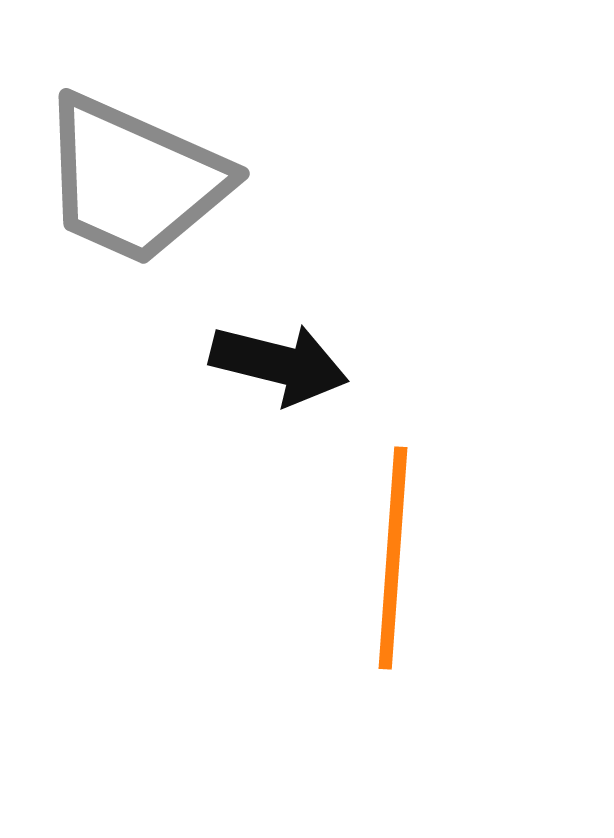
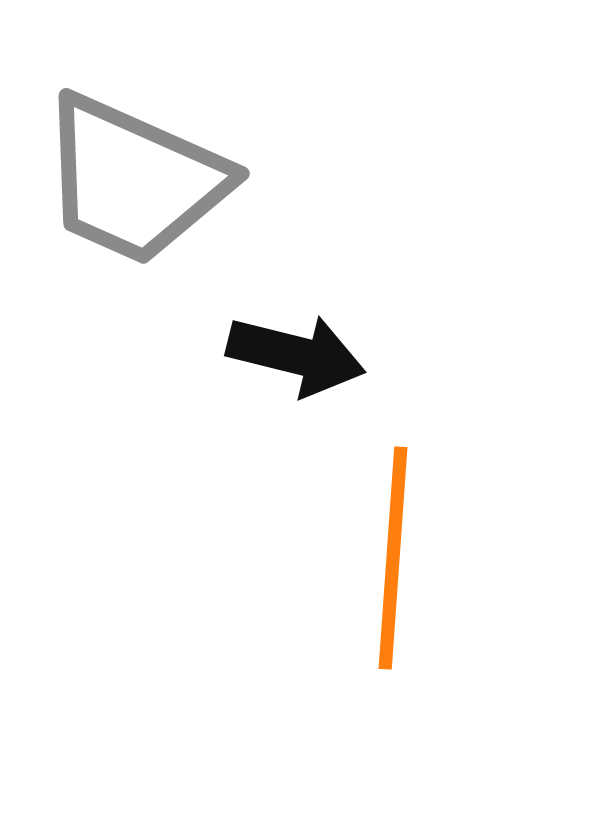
black arrow: moved 17 px right, 9 px up
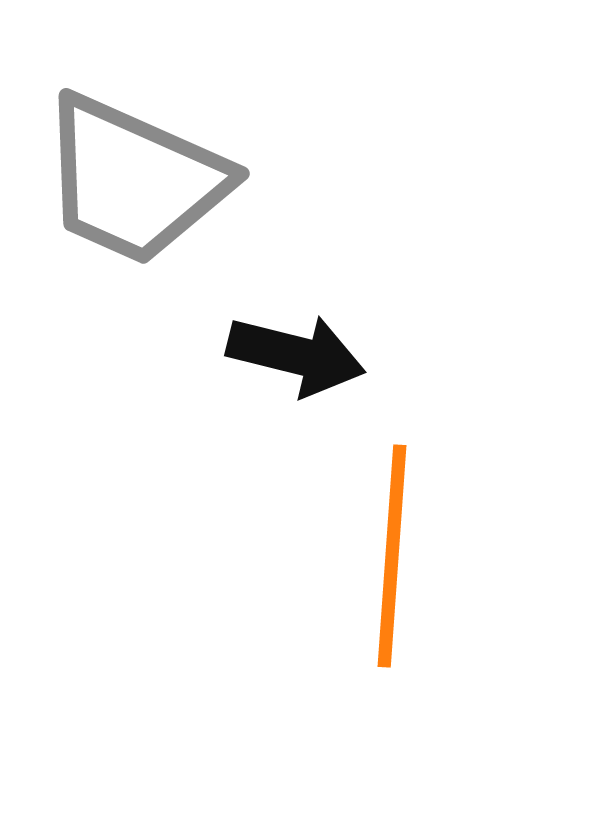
orange line: moved 1 px left, 2 px up
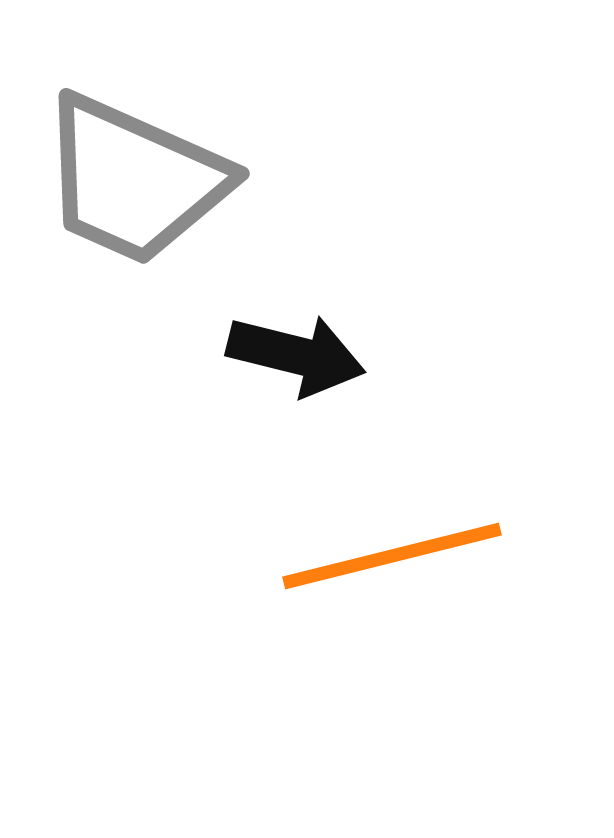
orange line: rotated 72 degrees clockwise
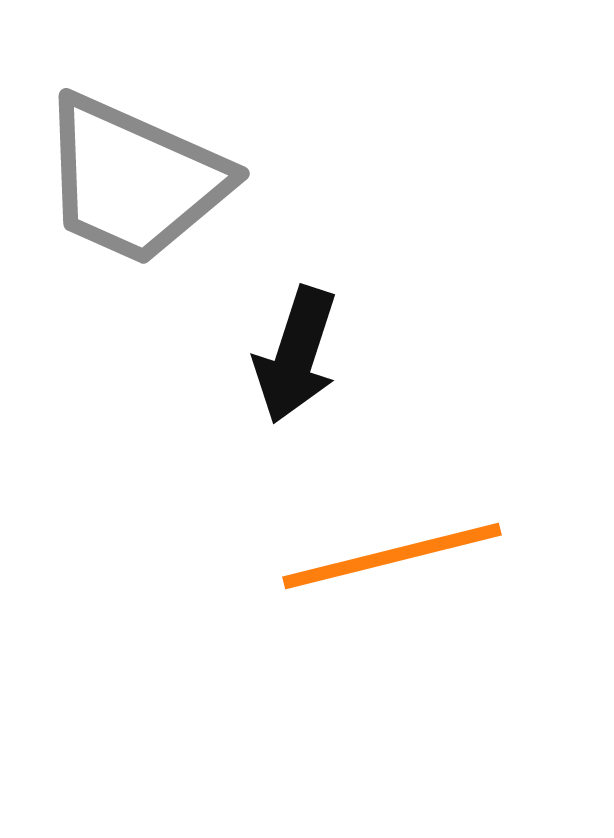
black arrow: rotated 94 degrees clockwise
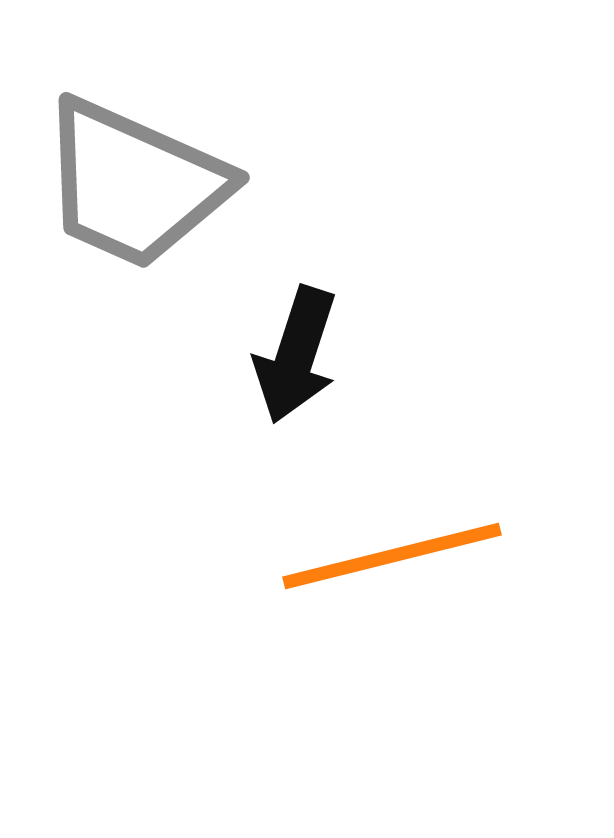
gray trapezoid: moved 4 px down
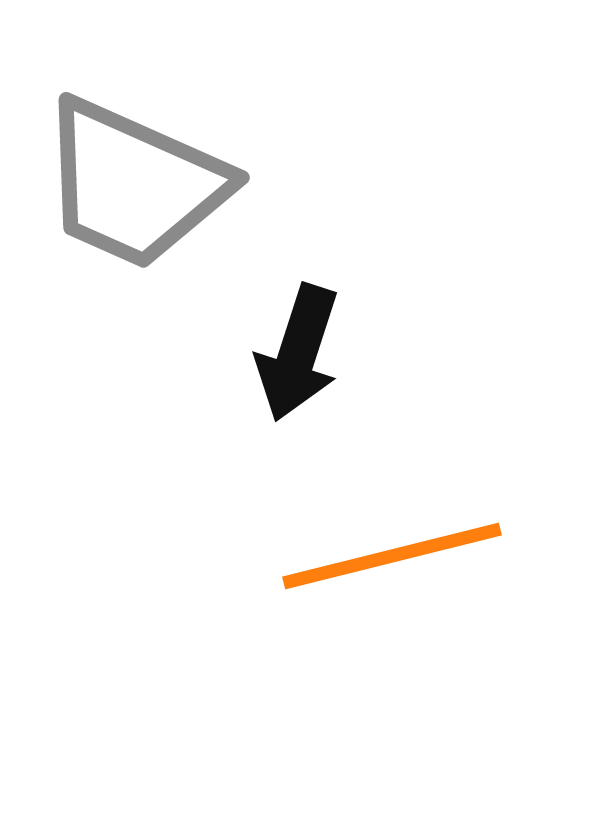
black arrow: moved 2 px right, 2 px up
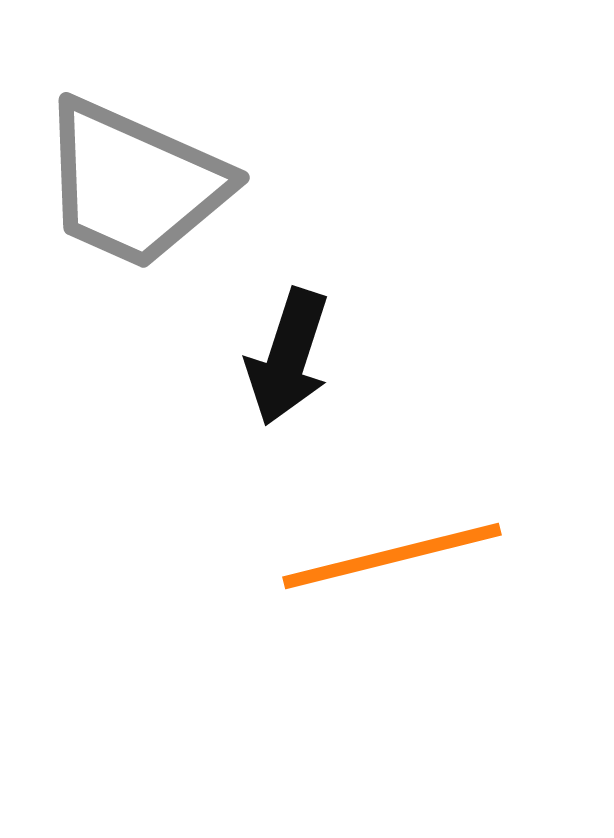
black arrow: moved 10 px left, 4 px down
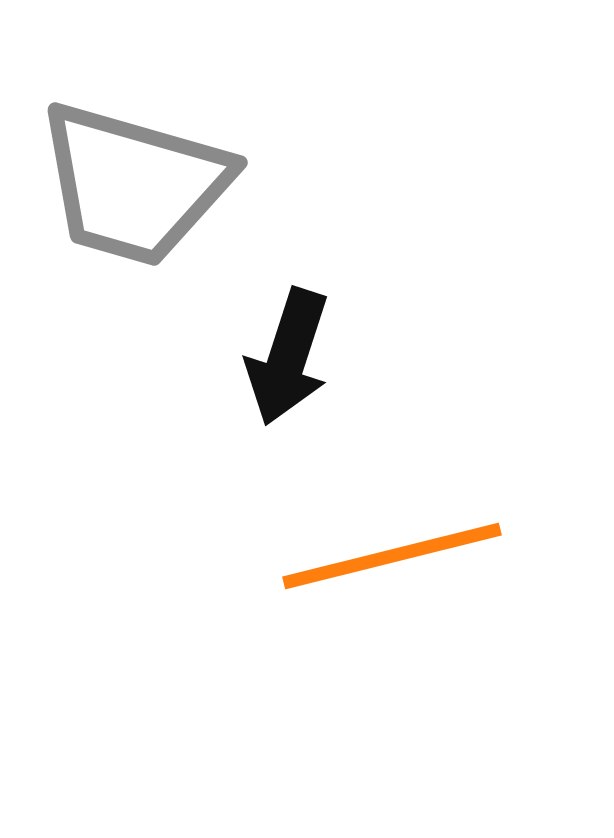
gray trapezoid: rotated 8 degrees counterclockwise
